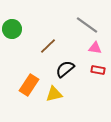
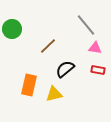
gray line: moved 1 px left; rotated 15 degrees clockwise
orange rectangle: rotated 20 degrees counterclockwise
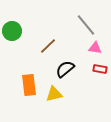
green circle: moved 2 px down
red rectangle: moved 2 px right, 1 px up
orange rectangle: rotated 20 degrees counterclockwise
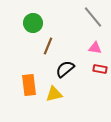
gray line: moved 7 px right, 8 px up
green circle: moved 21 px right, 8 px up
brown line: rotated 24 degrees counterclockwise
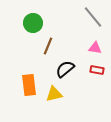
red rectangle: moved 3 px left, 1 px down
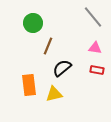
black semicircle: moved 3 px left, 1 px up
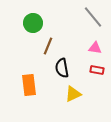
black semicircle: rotated 60 degrees counterclockwise
yellow triangle: moved 19 px right; rotated 12 degrees counterclockwise
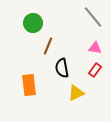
red rectangle: moved 2 px left; rotated 64 degrees counterclockwise
yellow triangle: moved 3 px right, 1 px up
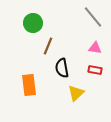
red rectangle: rotated 64 degrees clockwise
yellow triangle: rotated 18 degrees counterclockwise
